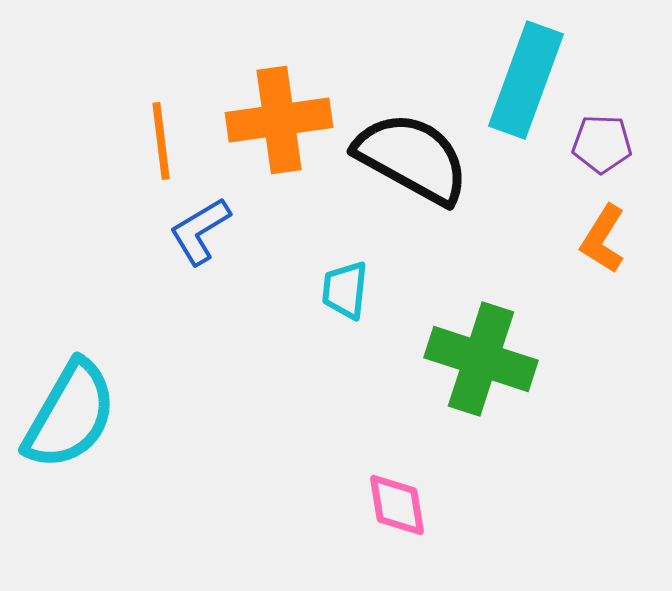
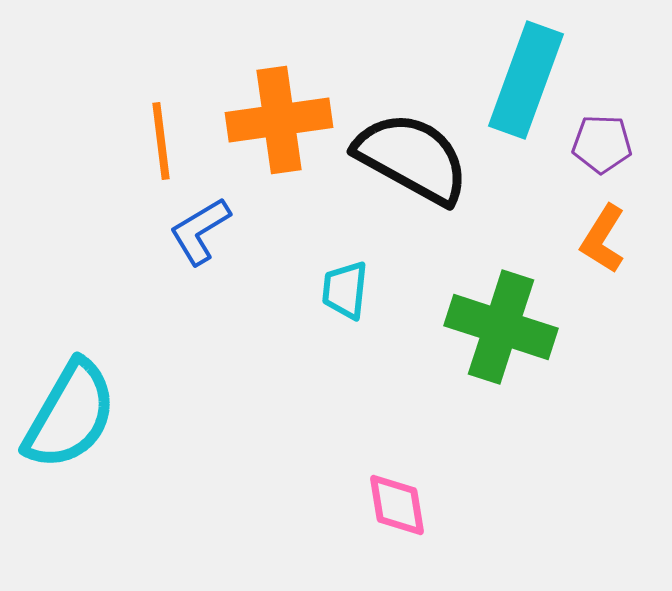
green cross: moved 20 px right, 32 px up
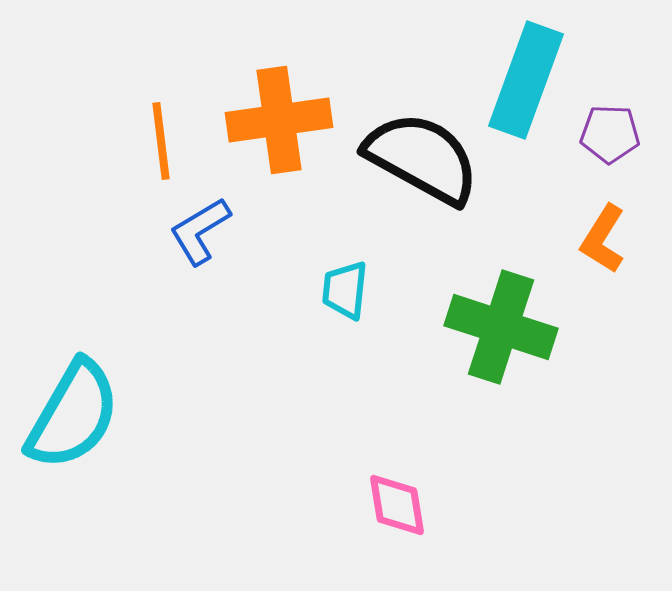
purple pentagon: moved 8 px right, 10 px up
black semicircle: moved 10 px right
cyan semicircle: moved 3 px right
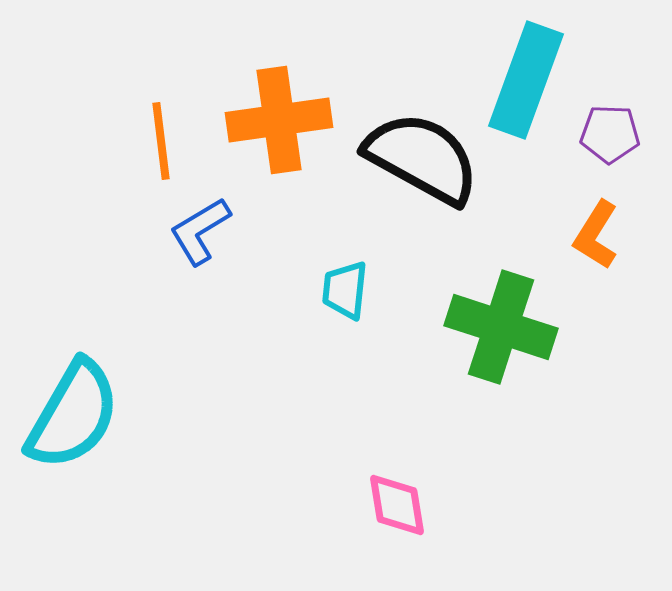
orange L-shape: moved 7 px left, 4 px up
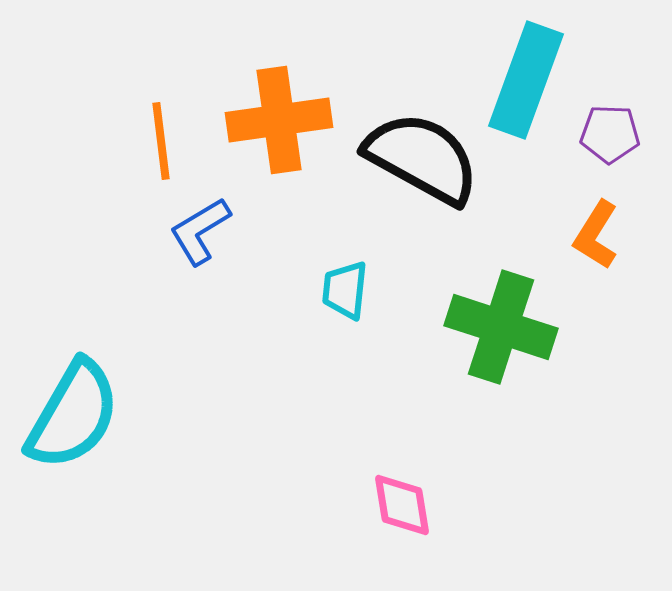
pink diamond: moved 5 px right
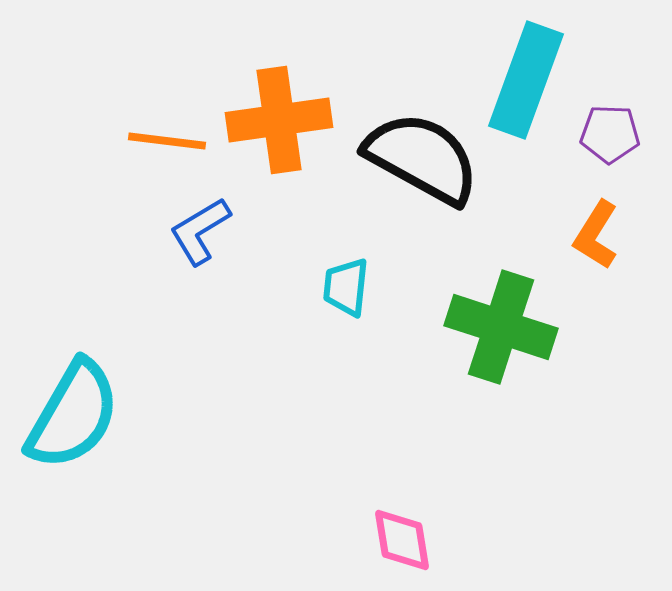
orange line: moved 6 px right; rotated 76 degrees counterclockwise
cyan trapezoid: moved 1 px right, 3 px up
pink diamond: moved 35 px down
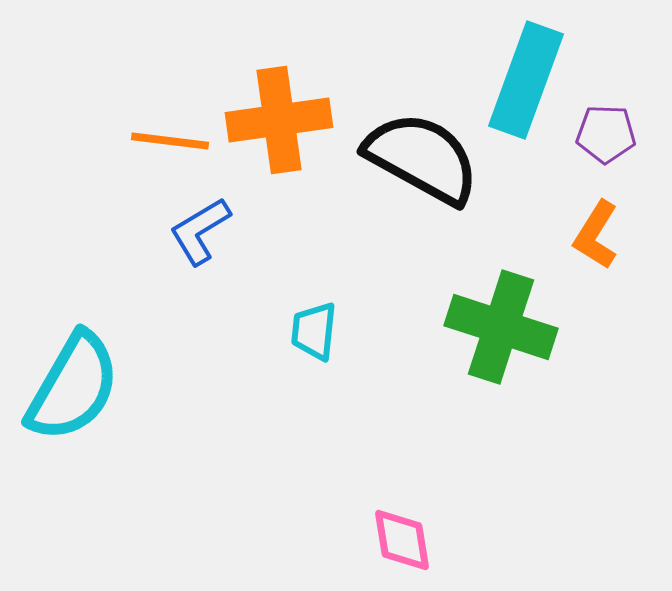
purple pentagon: moved 4 px left
orange line: moved 3 px right
cyan trapezoid: moved 32 px left, 44 px down
cyan semicircle: moved 28 px up
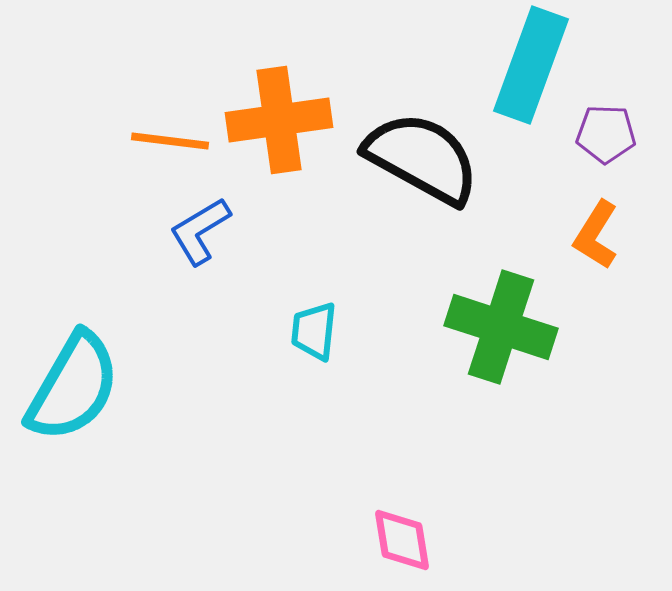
cyan rectangle: moved 5 px right, 15 px up
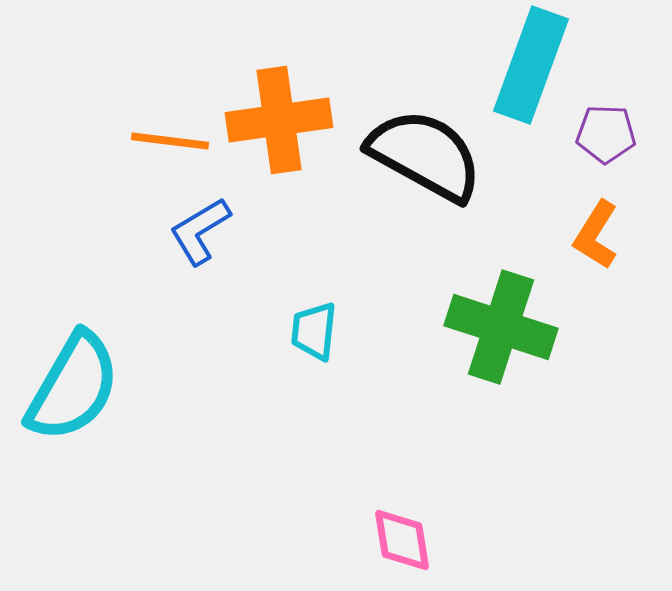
black semicircle: moved 3 px right, 3 px up
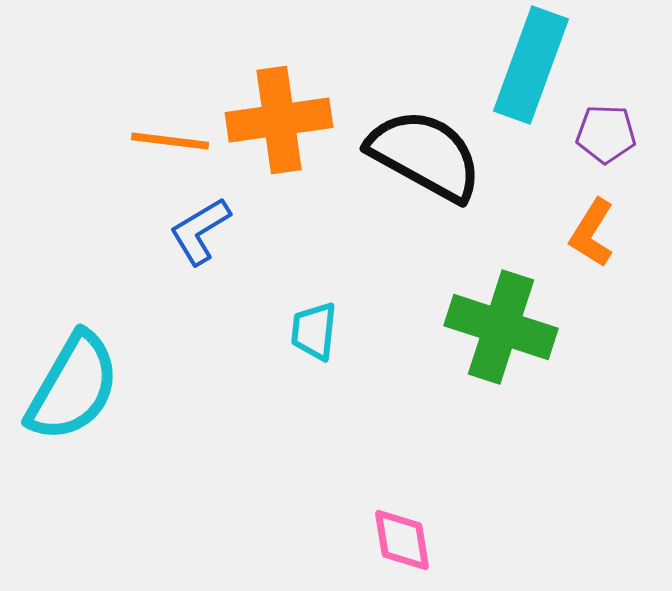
orange L-shape: moved 4 px left, 2 px up
